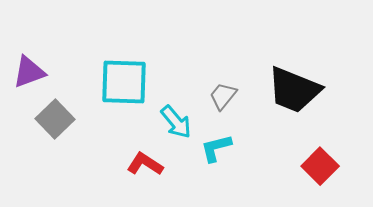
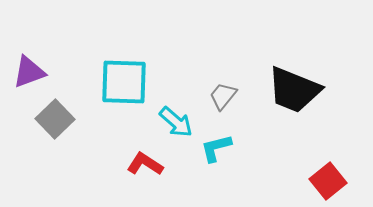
cyan arrow: rotated 9 degrees counterclockwise
red square: moved 8 px right, 15 px down; rotated 6 degrees clockwise
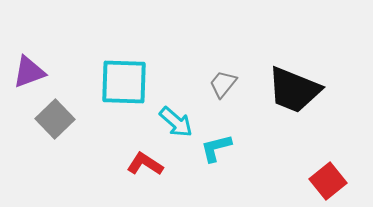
gray trapezoid: moved 12 px up
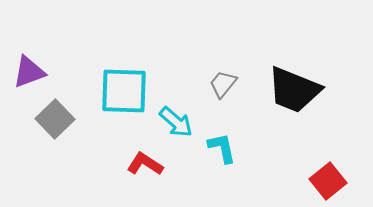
cyan square: moved 9 px down
cyan L-shape: moved 6 px right; rotated 92 degrees clockwise
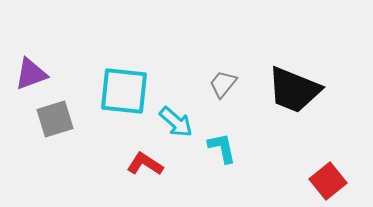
purple triangle: moved 2 px right, 2 px down
cyan square: rotated 4 degrees clockwise
gray square: rotated 27 degrees clockwise
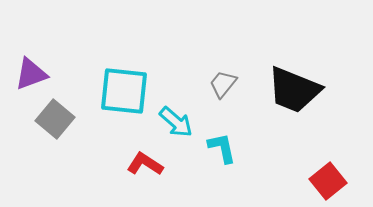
gray square: rotated 33 degrees counterclockwise
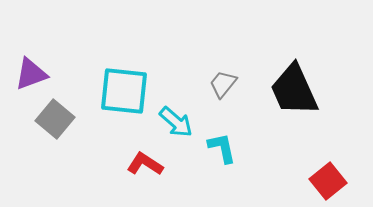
black trapezoid: rotated 44 degrees clockwise
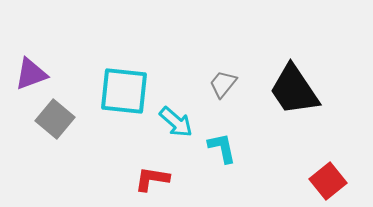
black trapezoid: rotated 10 degrees counterclockwise
red L-shape: moved 7 px right, 15 px down; rotated 24 degrees counterclockwise
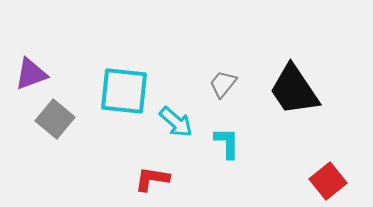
cyan L-shape: moved 5 px right, 5 px up; rotated 12 degrees clockwise
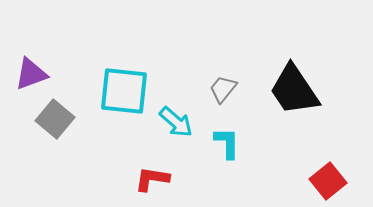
gray trapezoid: moved 5 px down
